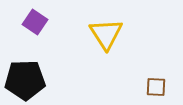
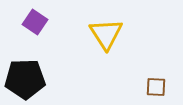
black pentagon: moved 1 px up
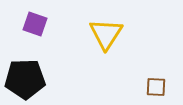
purple square: moved 2 px down; rotated 15 degrees counterclockwise
yellow triangle: rotated 6 degrees clockwise
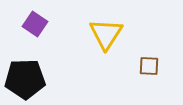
purple square: rotated 15 degrees clockwise
brown square: moved 7 px left, 21 px up
